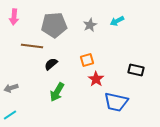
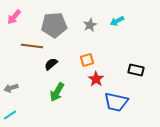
pink arrow: rotated 35 degrees clockwise
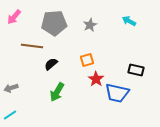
cyan arrow: moved 12 px right; rotated 56 degrees clockwise
gray pentagon: moved 2 px up
blue trapezoid: moved 1 px right, 9 px up
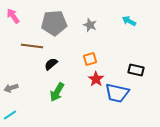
pink arrow: moved 1 px left, 1 px up; rotated 105 degrees clockwise
gray star: rotated 24 degrees counterclockwise
orange square: moved 3 px right, 1 px up
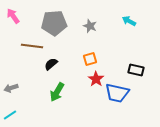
gray star: moved 1 px down
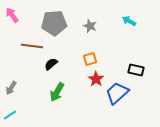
pink arrow: moved 1 px left, 1 px up
gray arrow: rotated 40 degrees counterclockwise
blue trapezoid: rotated 125 degrees clockwise
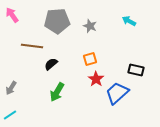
gray pentagon: moved 3 px right, 2 px up
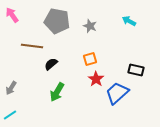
gray pentagon: rotated 15 degrees clockwise
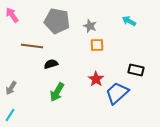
orange square: moved 7 px right, 14 px up; rotated 16 degrees clockwise
black semicircle: rotated 24 degrees clockwise
cyan line: rotated 24 degrees counterclockwise
